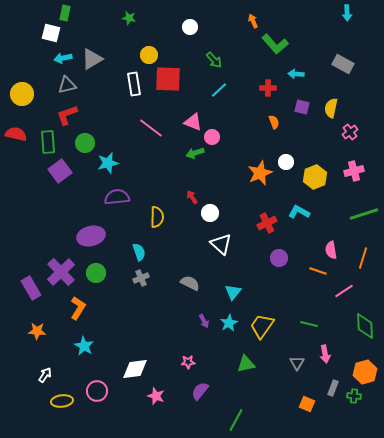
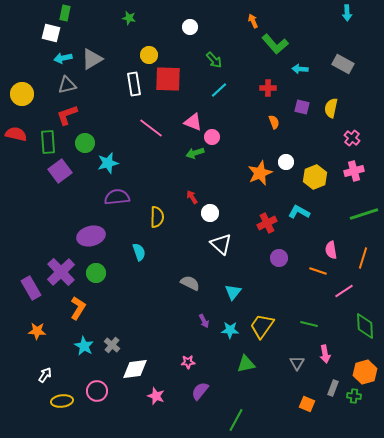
cyan arrow at (296, 74): moved 4 px right, 5 px up
pink cross at (350, 132): moved 2 px right, 6 px down; rotated 14 degrees counterclockwise
gray cross at (141, 278): moved 29 px left, 67 px down; rotated 28 degrees counterclockwise
cyan star at (229, 323): moved 1 px right, 7 px down; rotated 30 degrees clockwise
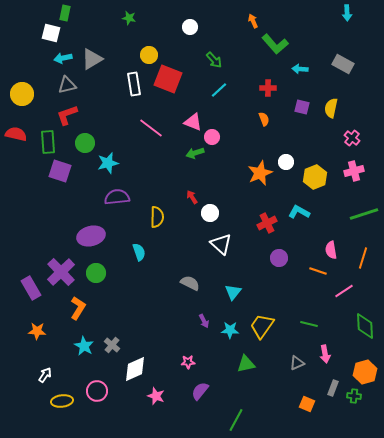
red square at (168, 79): rotated 20 degrees clockwise
orange semicircle at (274, 122): moved 10 px left, 3 px up
purple square at (60, 171): rotated 35 degrees counterclockwise
gray triangle at (297, 363): rotated 35 degrees clockwise
white diamond at (135, 369): rotated 16 degrees counterclockwise
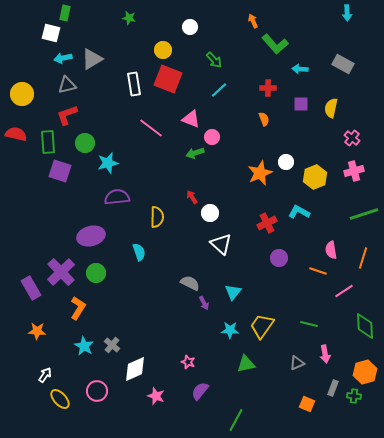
yellow circle at (149, 55): moved 14 px right, 5 px up
purple square at (302, 107): moved 1 px left, 3 px up; rotated 14 degrees counterclockwise
pink triangle at (193, 122): moved 2 px left, 3 px up
purple arrow at (204, 321): moved 18 px up
pink star at (188, 362): rotated 24 degrees clockwise
yellow ellipse at (62, 401): moved 2 px left, 2 px up; rotated 55 degrees clockwise
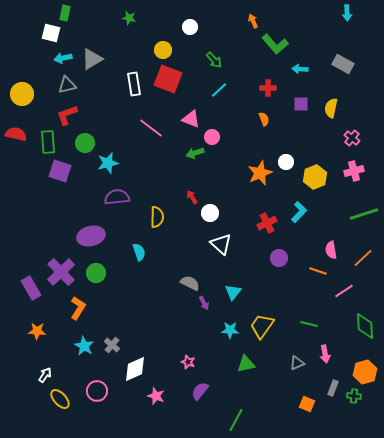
cyan L-shape at (299, 212): rotated 105 degrees clockwise
orange line at (363, 258): rotated 30 degrees clockwise
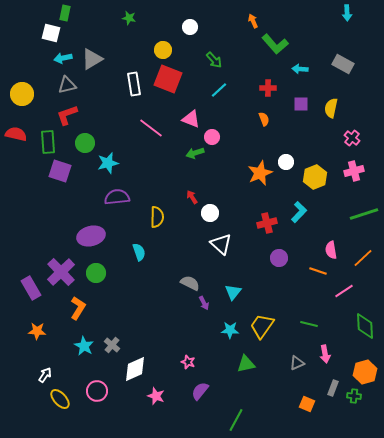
red cross at (267, 223): rotated 12 degrees clockwise
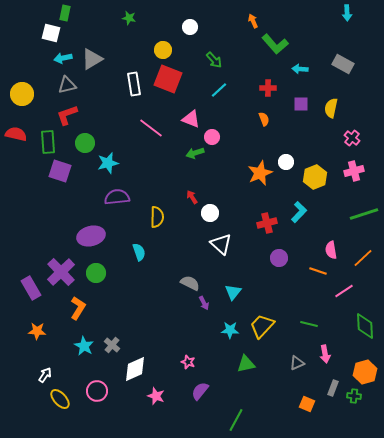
yellow trapezoid at (262, 326): rotated 8 degrees clockwise
